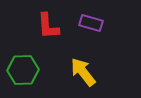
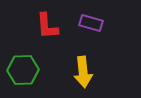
red L-shape: moved 1 px left
yellow arrow: rotated 148 degrees counterclockwise
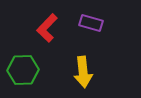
red L-shape: moved 2 px down; rotated 48 degrees clockwise
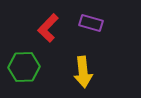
red L-shape: moved 1 px right
green hexagon: moved 1 px right, 3 px up
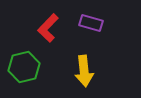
green hexagon: rotated 12 degrees counterclockwise
yellow arrow: moved 1 px right, 1 px up
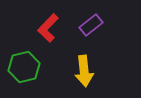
purple rectangle: moved 2 px down; rotated 55 degrees counterclockwise
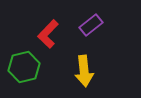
red L-shape: moved 6 px down
